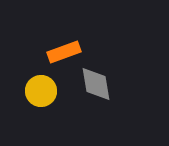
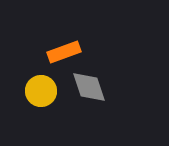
gray diamond: moved 7 px left, 3 px down; rotated 9 degrees counterclockwise
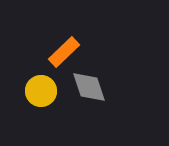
orange rectangle: rotated 24 degrees counterclockwise
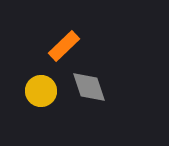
orange rectangle: moved 6 px up
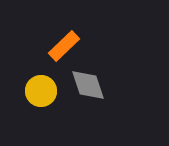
gray diamond: moved 1 px left, 2 px up
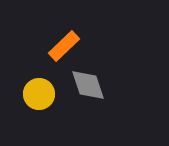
yellow circle: moved 2 px left, 3 px down
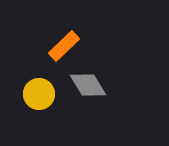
gray diamond: rotated 12 degrees counterclockwise
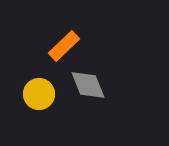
gray diamond: rotated 9 degrees clockwise
